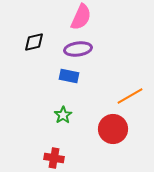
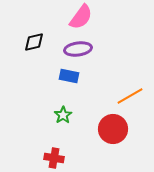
pink semicircle: rotated 12 degrees clockwise
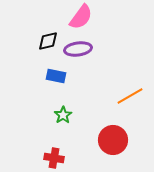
black diamond: moved 14 px right, 1 px up
blue rectangle: moved 13 px left
red circle: moved 11 px down
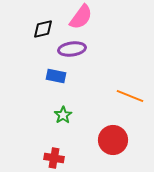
black diamond: moved 5 px left, 12 px up
purple ellipse: moved 6 px left
orange line: rotated 52 degrees clockwise
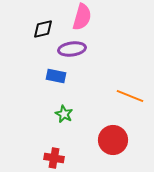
pink semicircle: moved 1 px right; rotated 20 degrees counterclockwise
green star: moved 1 px right, 1 px up; rotated 12 degrees counterclockwise
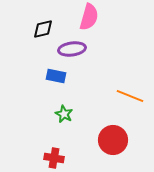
pink semicircle: moved 7 px right
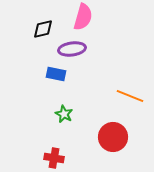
pink semicircle: moved 6 px left
blue rectangle: moved 2 px up
red circle: moved 3 px up
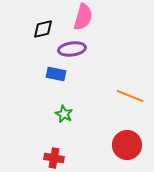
red circle: moved 14 px right, 8 px down
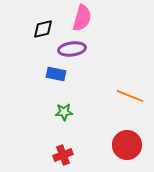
pink semicircle: moved 1 px left, 1 px down
green star: moved 2 px up; rotated 30 degrees counterclockwise
red cross: moved 9 px right, 3 px up; rotated 30 degrees counterclockwise
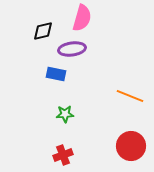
black diamond: moved 2 px down
green star: moved 1 px right, 2 px down
red circle: moved 4 px right, 1 px down
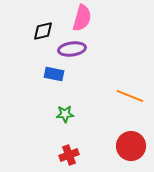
blue rectangle: moved 2 px left
red cross: moved 6 px right
